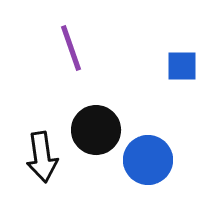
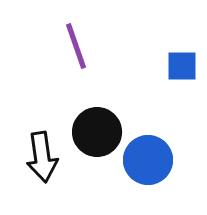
purple line: moved 5 px right, 2 px up
black circle: moved 1 px right, 2 px down
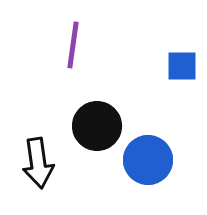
purple line: moved 3 px left, 1 px up; rotated 27 degrees clockwise
black circle: moved 6 px up
black arrow: moved 4 px left, 6 px down
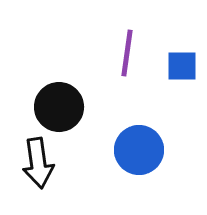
purple line: moved 54 px right, 8 px down
black circle: moved 38 px left, 19 px up
blue circle: moved 9 px left, 10 px up
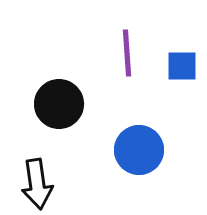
purple line: rotated 12 degrees counterclockwise
black circle: moved 3 px up
black arrow: moved 1 px left, 21 px down
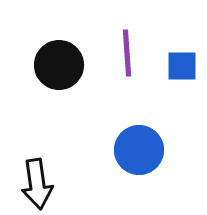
black circle: moved 39 px up
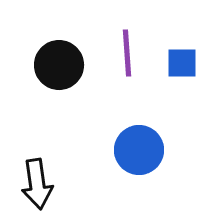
blue square: moved 3 px up
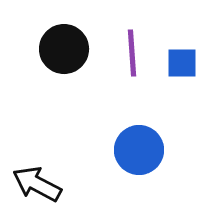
purple line: moved 5 px right
black circle: moved 5 px right, 16 px up
black arrow: rotated 126 degrees clockwise
